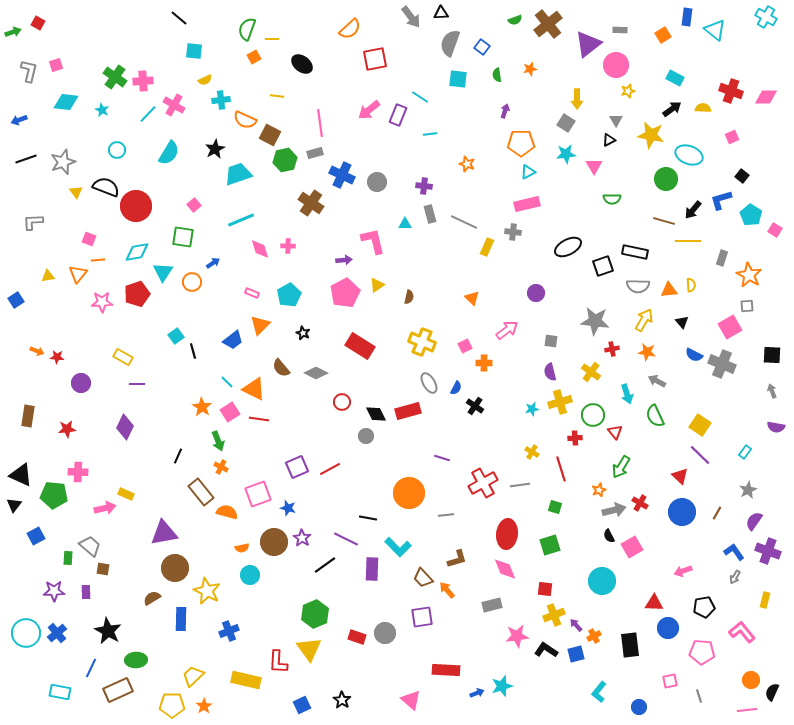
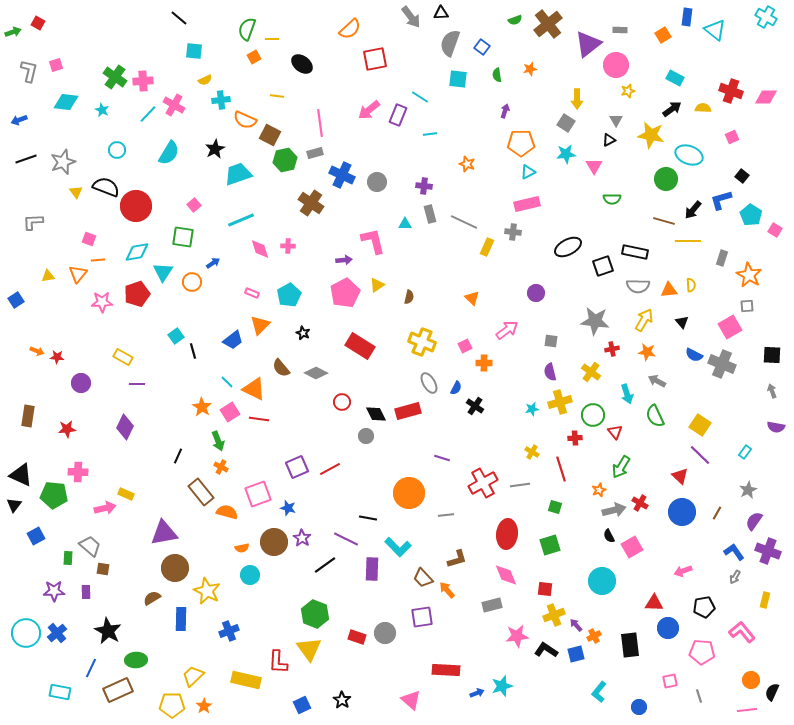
pink diamond at (505, 569): moved 1 px right, 6 px down
green hexagon at (315, 614): rotated 16 degrees counterclockwise
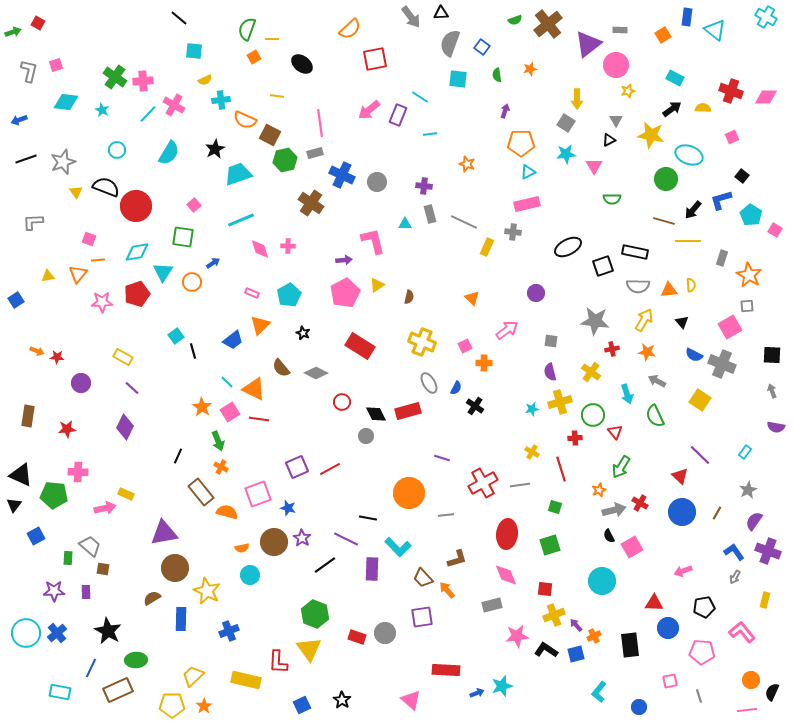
purple line at (137, 384): moved 5 px left, 4 px down; rotated 42 degrees clockwise
yellow square at (700, 425): moved 25 px up
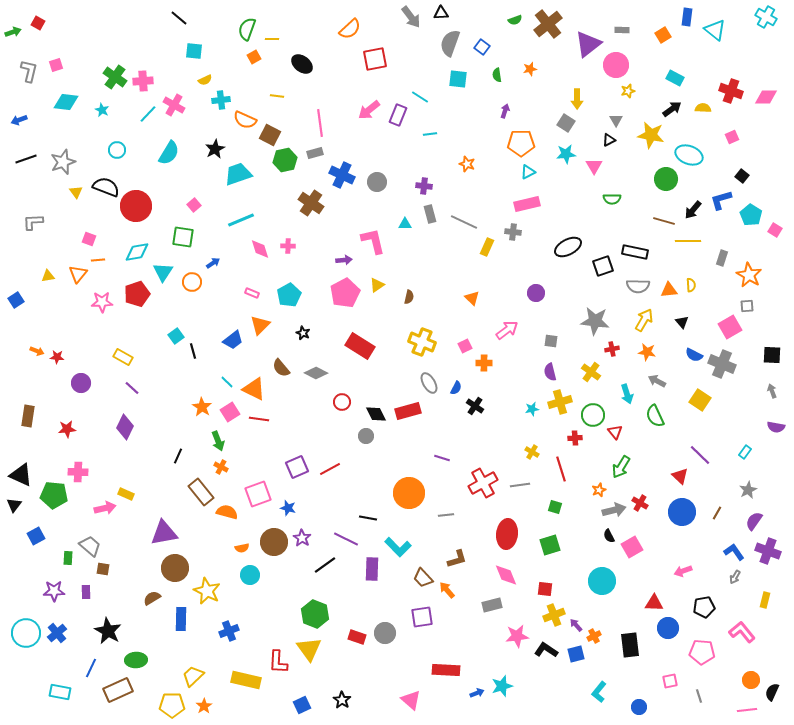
gray rectangle at (620, 30): moved 2 px right
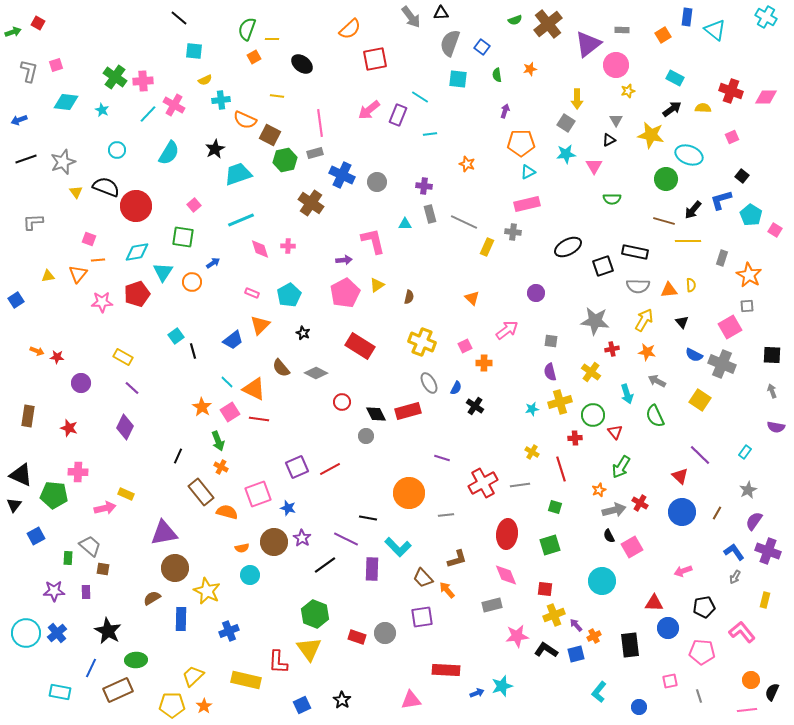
red star at (67, 429): moved 2 px right, 1 px up; rotated 24 degrees clockwise
pink triangle at (411, 700): rotated 50 degrees counterclockwise
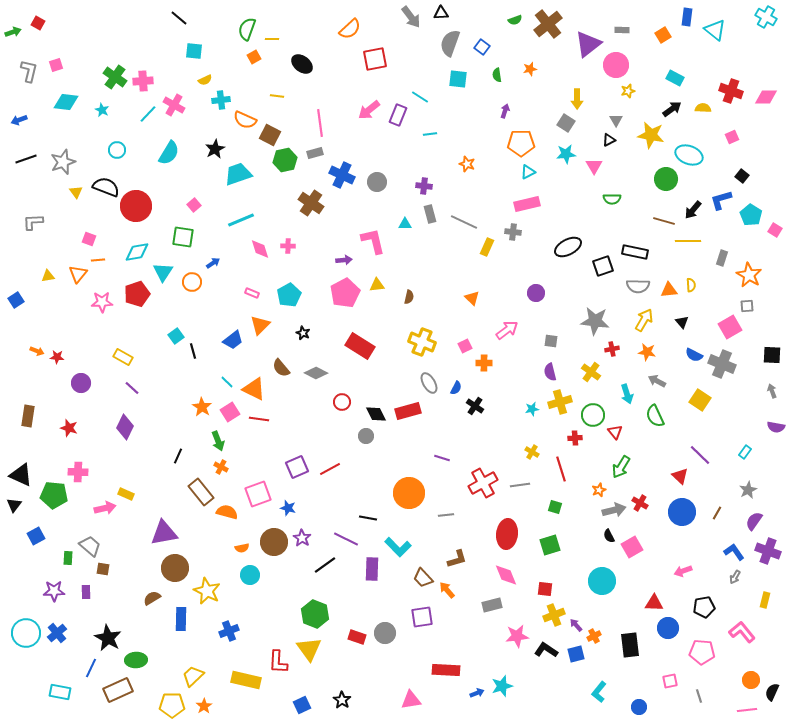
yellow triangle at (377, 285): rotated 28 degrees clockwise
black star at (108, 631): moved 7 px down
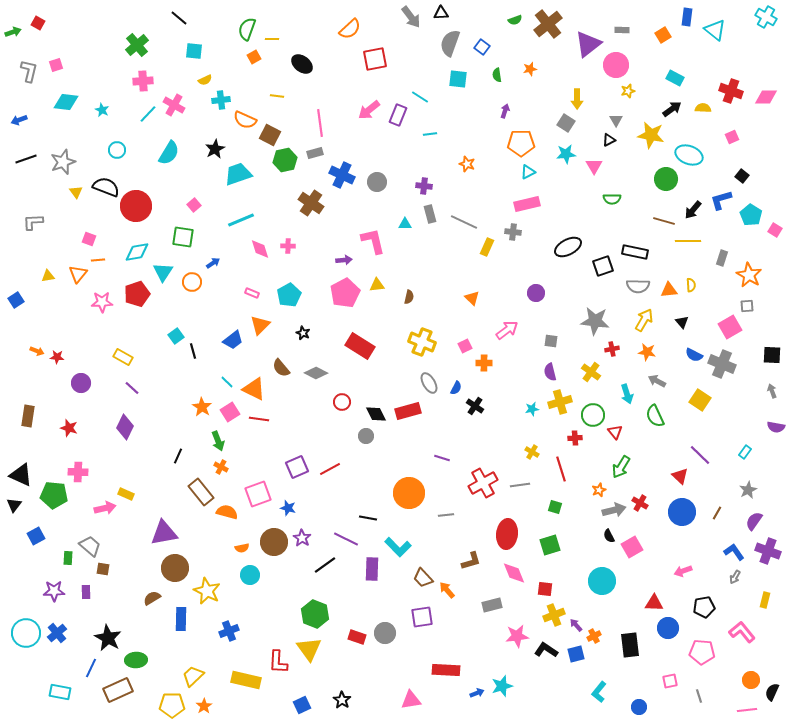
green cross at (115, 77): moved 22 px right, 32 px up; rotated 15 degrees clockwise
brown L-shape at (457, 559): moved 14 px right, 2 px down
pink diamond at (506, 575): moved 8 px right, 2 px up
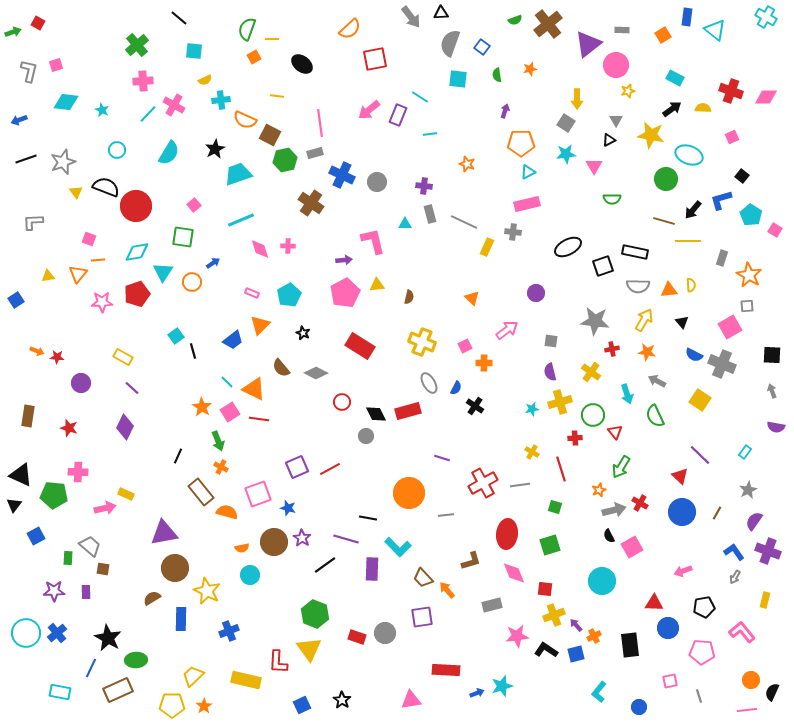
purple line at (346, 539): rotated 10 degrees counterclockwise
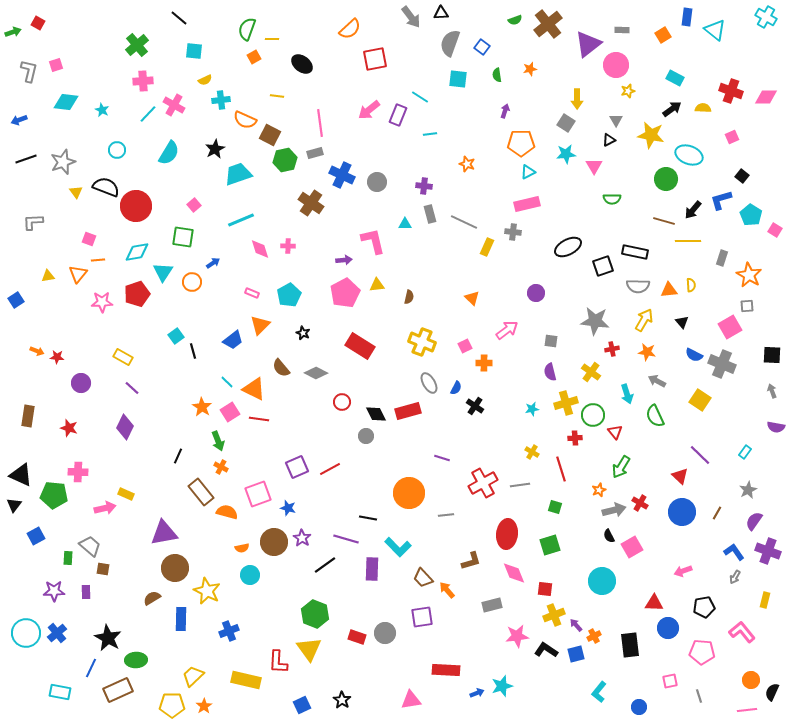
yellow cross at (560, 402): moved 6 px right, 1 px down
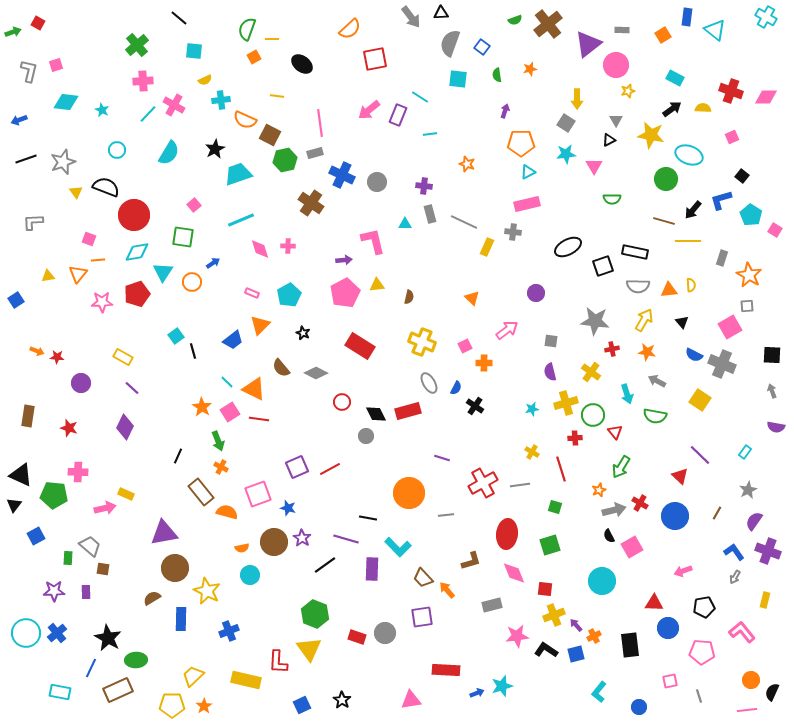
red circle at (136, 206): moved 2 px left, 9 px down
green semicircle at (655, 416): rotated 55 degrees counterclockwise
blue circle at (682, 512): moved 7 px left, 4 px down
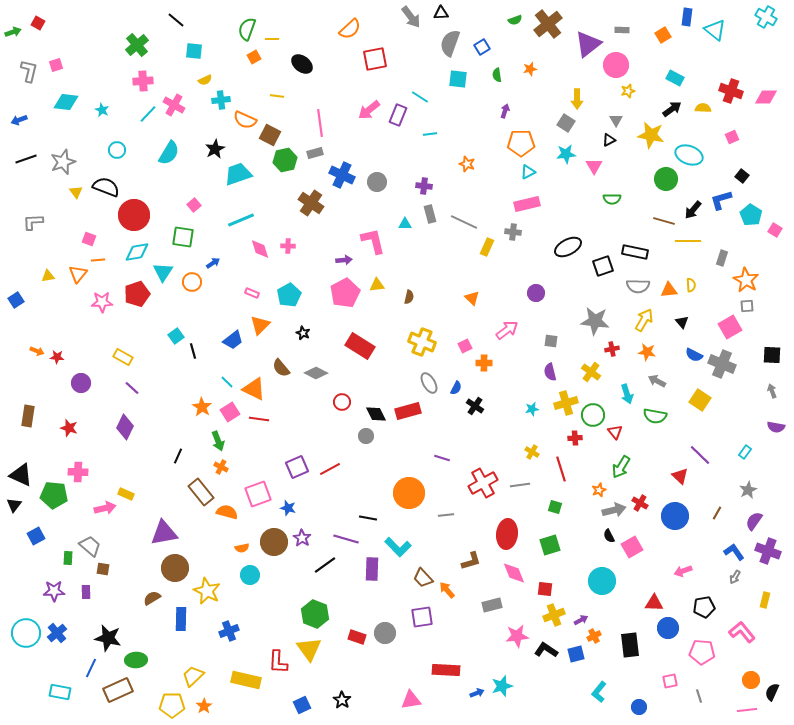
black line at (179, 18): moved 3 px left, 2 px down
blue square at (482, 47): rotated 21 degrees clockwise
orange star at (749, 275): moved 3 px left, 5 px down
purple arrow at (576, 625): moved 5 px right, 5 px up; rotated 104 degrees clockwise
black star at (108, 638): rotated 16 degrees counterclockwise
